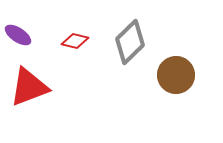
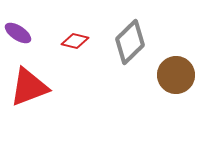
purple ellipse: moved 2 px up
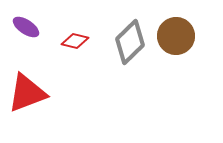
purple ellipse: moved 8 px right, 6 px up
brown circle: moved 39 px up
red triangle: moved 2 px left, 6 px down
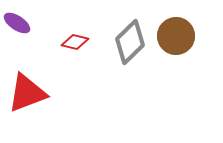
purple ellipse: moved 9 px left, 4 px up
red diamond: moved 1 px down
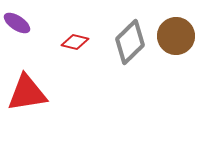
red triangle: rotated 12 degrees clockwise
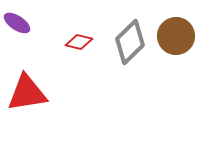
red diamond: moved 4 px right
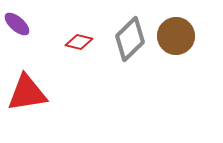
purple ellipse: moved 1 px down; rotated 8 degrees clockwise
gray diamond: moved 3 px up
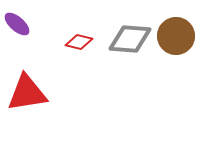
gray diamond: rotated 48 degrees clockwise
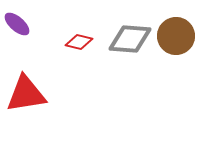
red triangle: moved 1 px left, 1 px down
